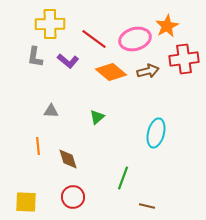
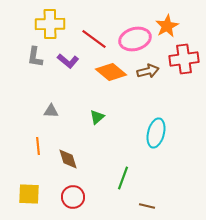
yellow square: moved 3 px right, 8 px up
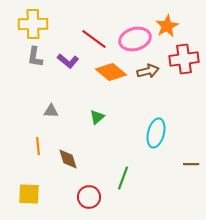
yellow cross: moved 17 px left
red circle: moved 16 px right
brown line: moved 44 px right, 42 px up; rotated 14 degrees counterclockwise
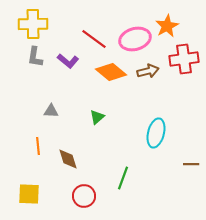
red circle: moved 5 px left, 1 px up
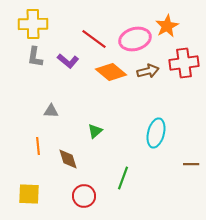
red cross: moved 4 px down
green triangle: moved 2 px left, 14 px down
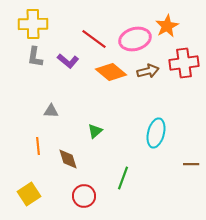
yellow square: rotated 35 degrees counterclockwise
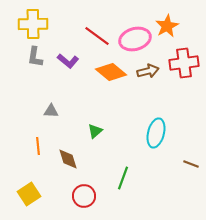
red line: moved 3 px right, 3 px up
brown line: rotated 21 degrees clockwise
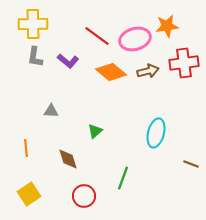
orange star: rotated 20 degrees clockwise
orange line: moved 12 px left, 2 px down
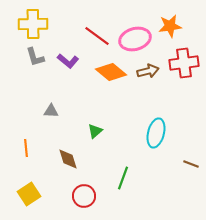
orange star: moved 3 px right
gray L-shape: rotated 25 degrees counterclockwise
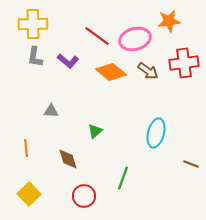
orange star: moved 1 px left, 5 px up
gray L-shape: rotated 25 degrees clockwise
brown arrow: rotated 50 degrees clockwise
yellow square: rotated 10 degrees counterclockwise
